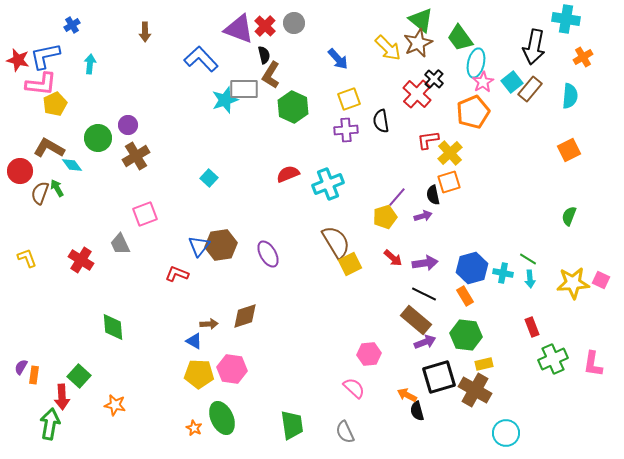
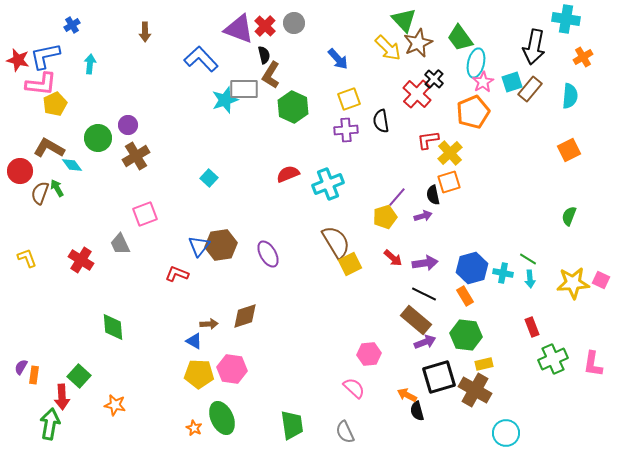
green triangle at (421, 20): moved 17 px left; rotated 8 degrees clockwise
cyan square at (512, 82): rotated 20 degrees clockwise
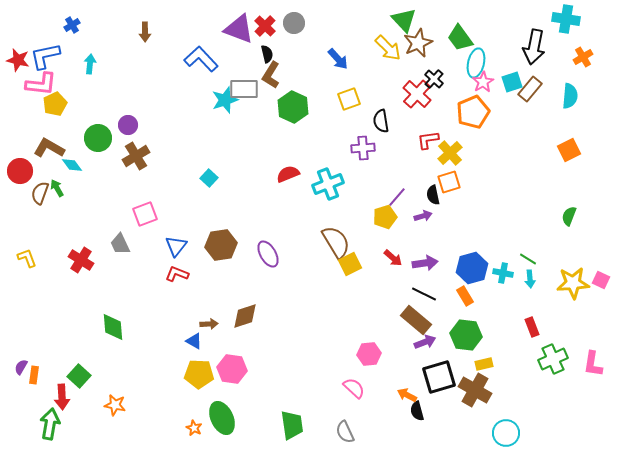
black semicircle at (264, 55): moved 3 px right, 1 px up
purple cross at (346, 130): moved 17 px right, 18 px down
blue triangle at (199, 246): moved 23 px left
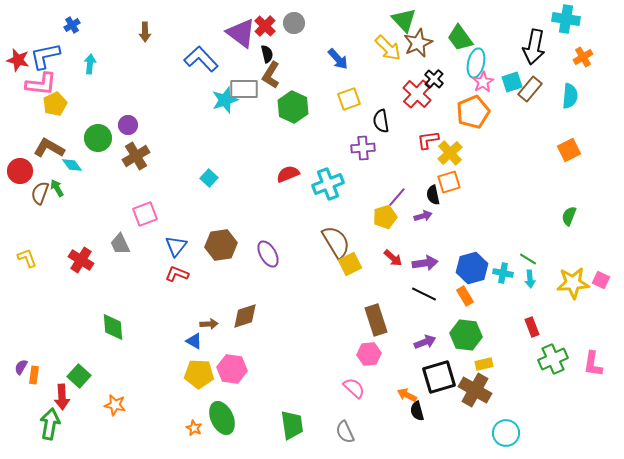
purple triangle at (239, 29): moved 2 px right, 4 px down; rotated 16 degrees clockwise
brown rectangle at (416, 320): moved 40 px left; rotated 32 degrees clockwise
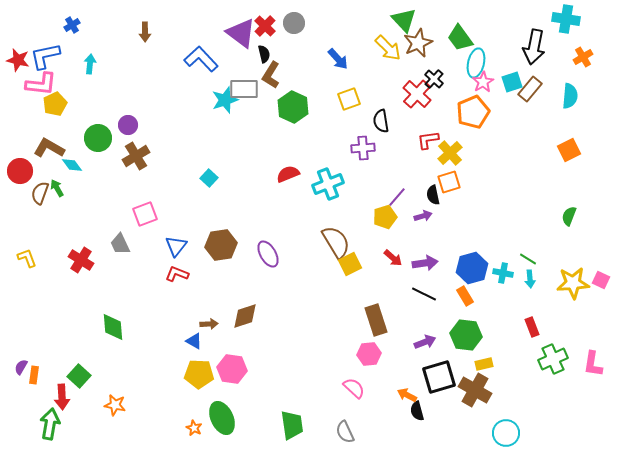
black semicircle at (267, 54): moved 3 px left
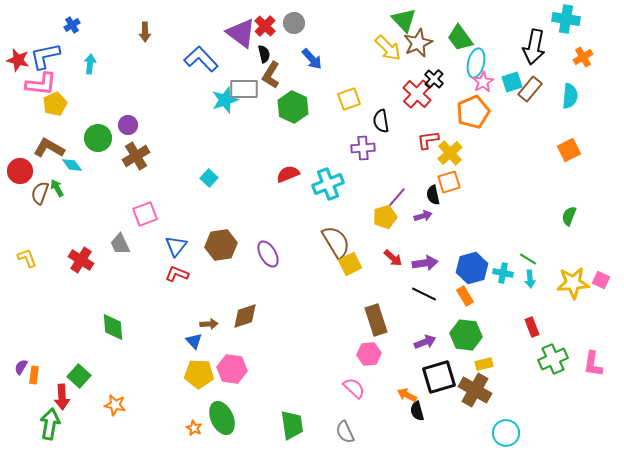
blue arrow at (338, 59): moved 26 px left
blue triangle at (194, 341): rotated 18 degrees clockwise
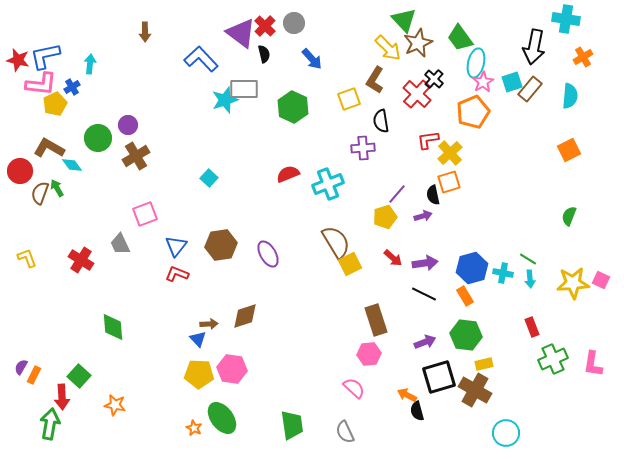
blue cross at (72, 25): moved 62 px down
brown L-shape at (271, 75): moved 104 px right, 5 px down
purple line at (397, 197): moved 3 px up
blue triangle at (194, 341): moved 4 px right, 2 px up
orange rectangle at (34, 375): rotated 18 degrees clockwise
green ellipse at (222, 418): rotated 12 degrees counterclockwise
